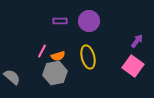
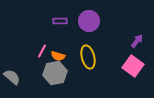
orange semicircle: rotated 32 degrees clockwise
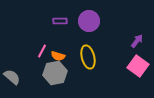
pink square: moved 5 px right
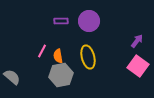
purple rectangle: moved 1 px right
orange semicircle: rotated 64 degrees clockwise
gray hexagon: moved 6 px right, 2 px down
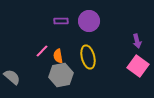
purple arrow: rotated 128 degrees clockwise
pink line: rotated 16 degrees clockwise
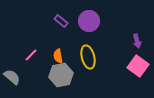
purple rectangle: rotated 40 degrees clockwise
pink line: moved 11 px left, 4 px down
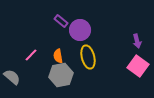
purple circle: moved 9 px left, 9 px down
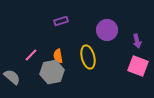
purple rectangle: rotated 56 degrees counterclockwise
purple circle: moved 27 px right
pink square: rotated 15 degrees counterclockwise
gray hexagon: moved 9 px left, 3 px up
